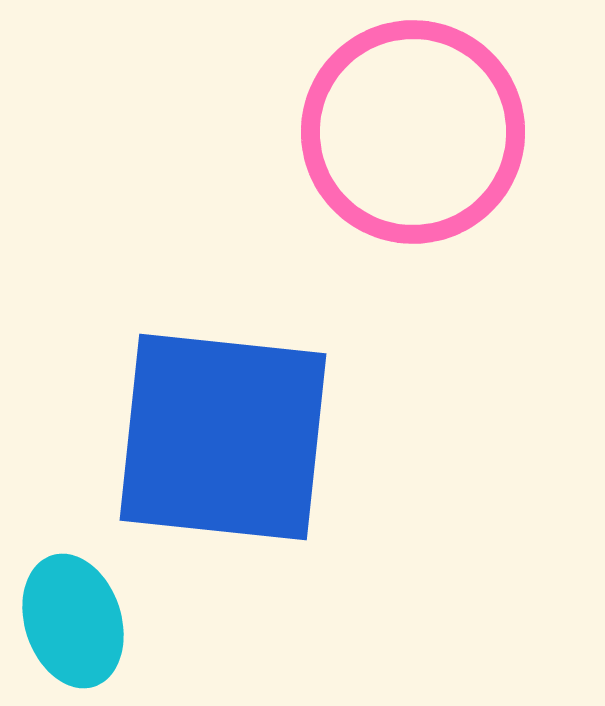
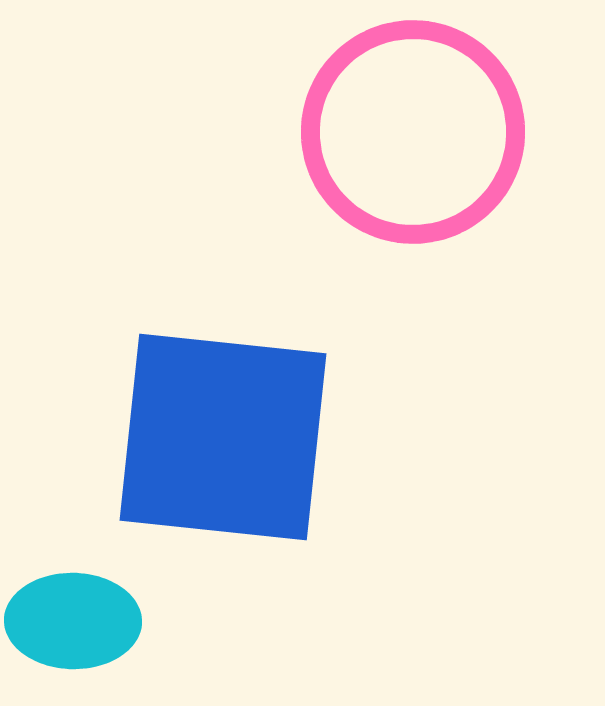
cyan ellipse: rotated 71 degrees counterclockwise
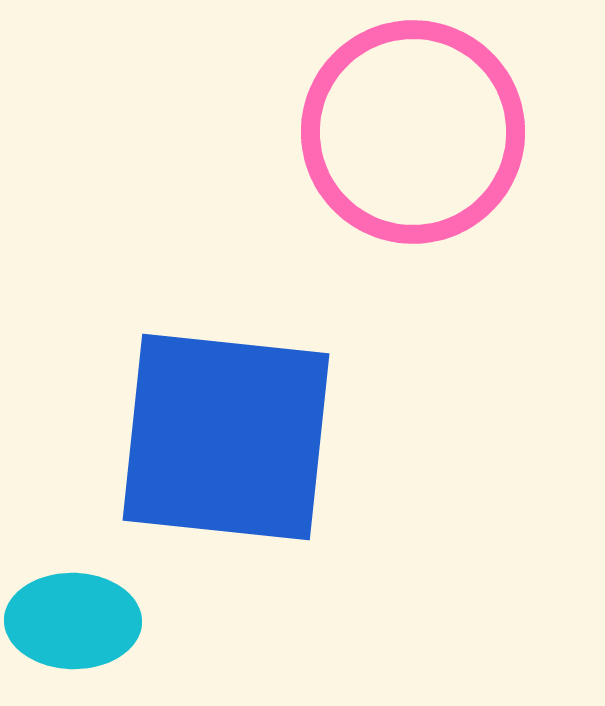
blue square: moved 3 px right
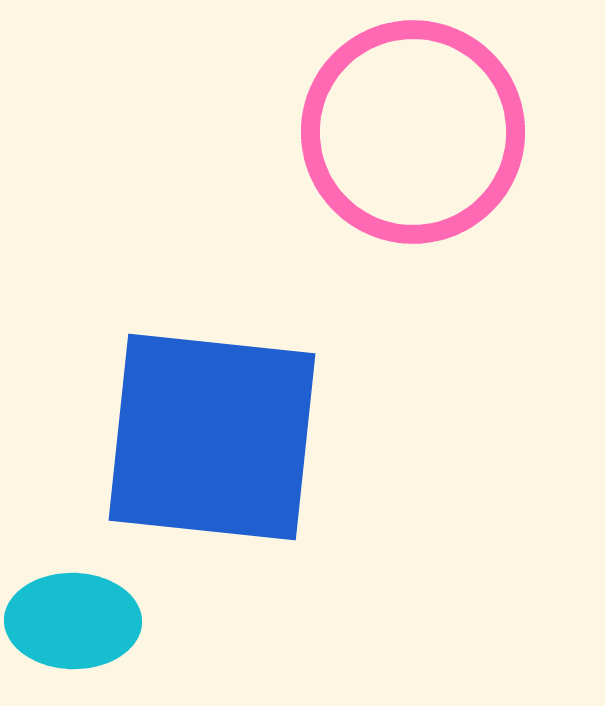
blue square: moved 14 px left
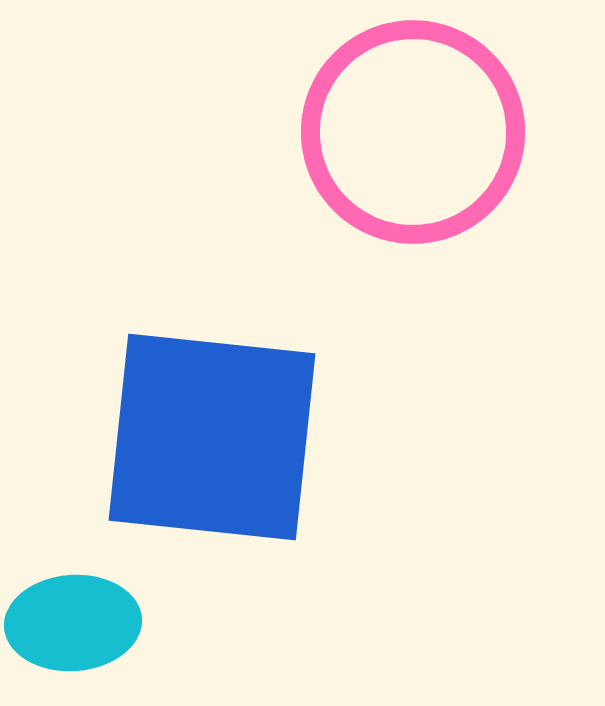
cyan ellipse: moved 2 px down; rotated 5 degrees counterclockwise
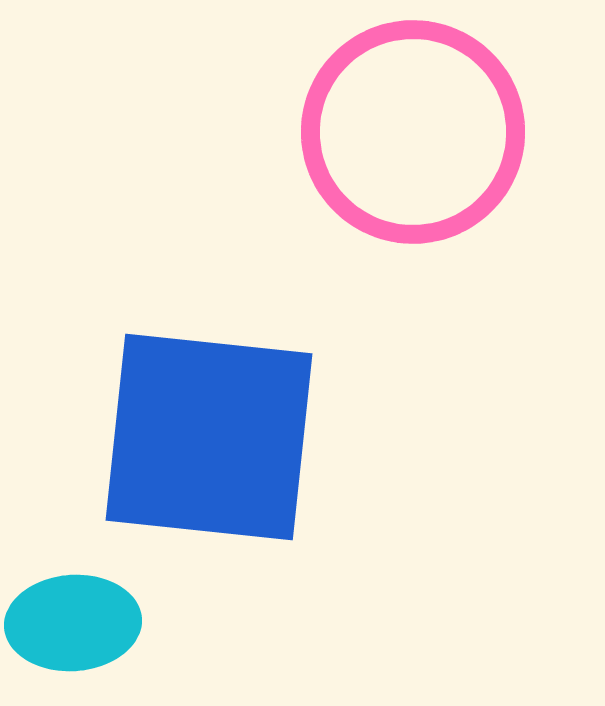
blue square: moved 3 px left
